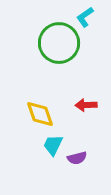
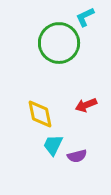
cyan L-shape: rotated 10 degrees clockwise
red arrow: rotated 20 degrees counterclockwise
yellow diamond: rotated 8 degrees clockwise
purple semicircle: moved 2 px up
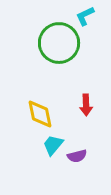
cyan L-shape: moved 1 px up
red arrow: rotated 70 degrees counterclockwise
cyan trapezoid: rotated 15 degrees clockwise
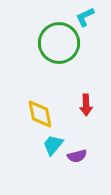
cyan L-shape: moved 1 px down
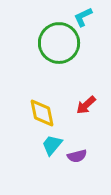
cyan L-shape: moved 2 px left
red arrow: rotated 50 degrees clockwise
yellow diamond: moved 2 px right, 1 px up
cyan trapezoid: moved 1 px left
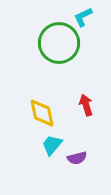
red arrow: rotated 115 degrees clockwise
purple semicircle: moved 2 px down
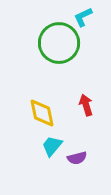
cyan trapezoid: moved 1 px down
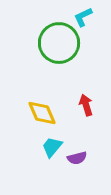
yellow diamond: rotated 12 degrees counterclockwise
cyan trapezoid: moved 1 px down
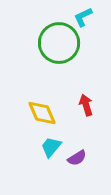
cyan trapezoid: moved 1 px left
purple semicircle: rotated 18 degrees counterclockwise
